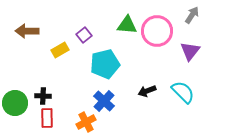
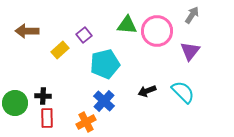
yellow rectangle: rotated 12 degrees counterclockwise
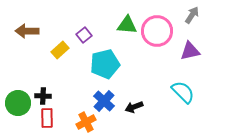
purple triangle: rotated 40 degrees clockwise
black arrow: moved 13 px left, 16 px down
green circle: moved 3 px right
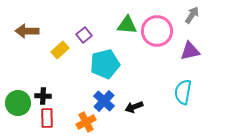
cyan semicircle: rotated 125 degrees counterclockwise
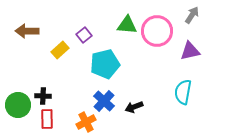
green circle: moved 2 px down
red rectangle: moved 1 px down
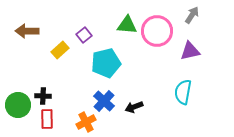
cyan pentagon: moved 1 px right, 1 px up
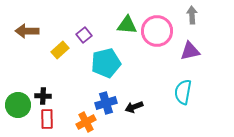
gray arrow: rotated 36 degrees counterclockwise
blue cross: moved 2 px right, 2 px down; rotated 30 degrees clockwise
